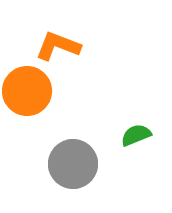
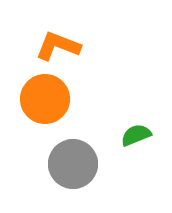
orange circle: moved 18 px right, 8 px down
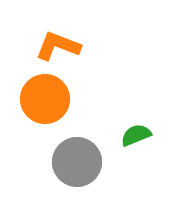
gray circle: moved 4 px right, 2 px up
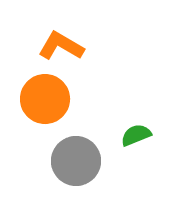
orange L-shape: moved 3 px right; rotated 9 degrees clockwise
gray circle: moved 1 px left, 1 px up
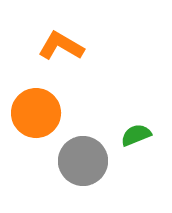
orange circle: moved 9 px left, 14 px down
gray circle: moved 7 px right
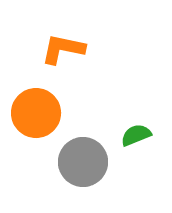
orange L-shape: moved 2 px right, 3 px down; rotated 18 degrees counterclockwise
gray circle: moved 1 px down
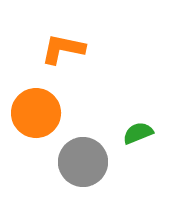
green semicircle: moved 2 px right, 2 px up
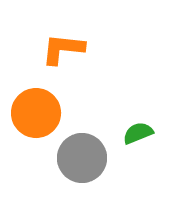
orange L-shape: rotated 6 degrees counterclockwise
gray circle: moved 1 px left, 4 px up
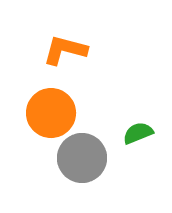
orange L-shape: moved 2 px right, 1 px down; rotated 9 degrees clockwise
orange circle: moved 15 px right
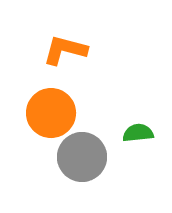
green semicircle: rotated 16 degrees clockwise
gray circle: moved 1 px up
